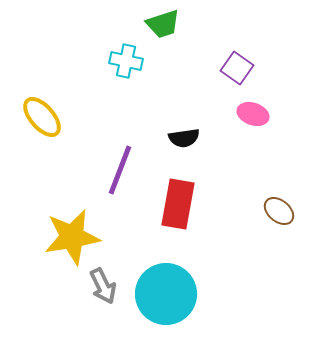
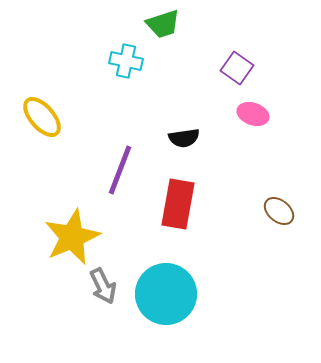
yellow star: rotated 14 degrees counterclockwise
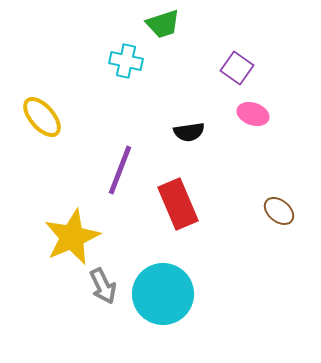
black semicircle: moved 5 px right, 6 px up
red rectangle: rotated 33 degrees counterclockwise
cyan circle: moved 3 px left
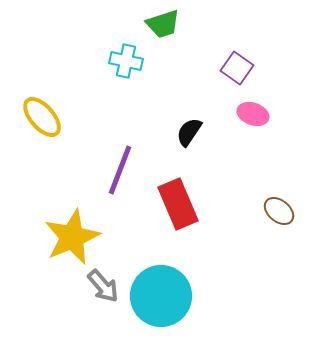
black semicircle: rotated 132 degrees clockwise
gray arrow: rotated 15 degrees counterclockwise
cyan circle: moved 2 px left, 2 px down
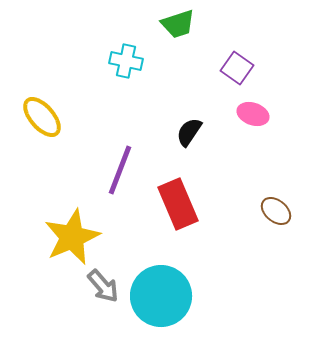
green trapezoid: moved 15 px right
brown ellipse: moved 3 px left
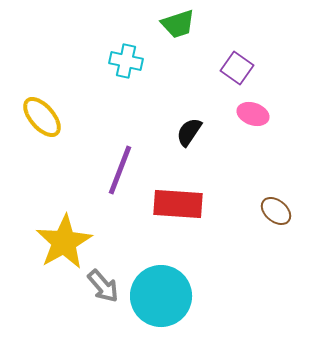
red rectangle: rotated 63 degrees counterclockwise
yellow star: moved 8 px left, 5 px down; rotated 6 degrees counterclockwise
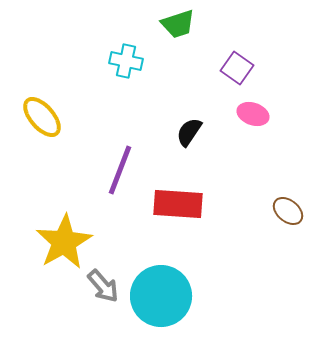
brown ellipse: moved 12 px right
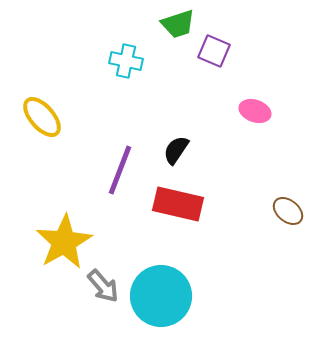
purple square: moved 23 px left, 17 px up; rotated 12 degrees counterclockwise
pink ellipse: moved 2 px right, 3 px up
black semicircle: moved 13 px left, 18 px down
red rectangle: rotated 9 degrees clockwise
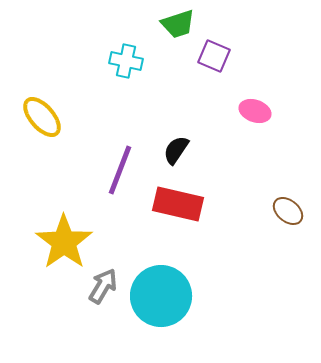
purple square: moved 5 px down
yellow star: rotated 6 degrees counterclockwise
gray arrow: rotated 108 degrees counterclockwise
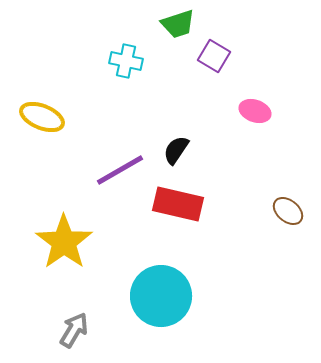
purple square: rotated 8 degrees clockwise
yellow ellipse: rotated 27 degrees counterclockwise
purple line: rotated 39 degrees clockwise
gray arrow: moved 29 px left, 44 px down
